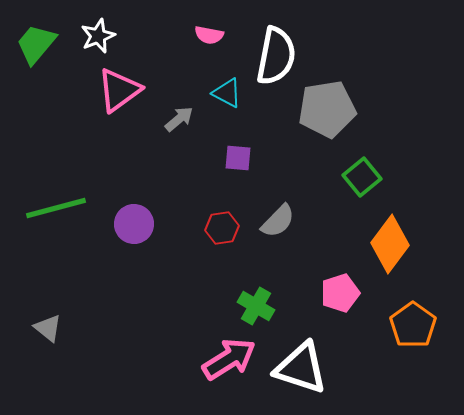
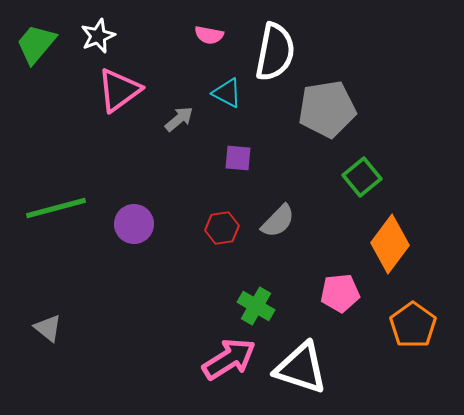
white semicircle: moved 1 px left, 4 px up
pink pentagon: rotated 12 degrees clockwise
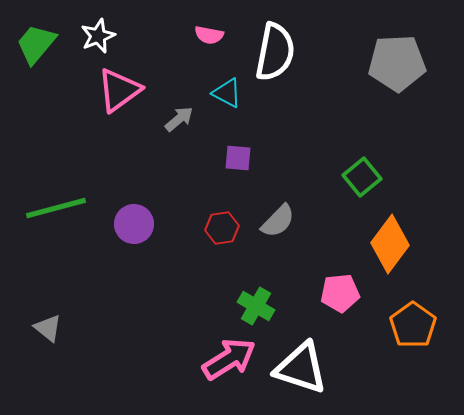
gray pentagon: moved 70 px right, 46 px up; rotated 6 degrees clockwise
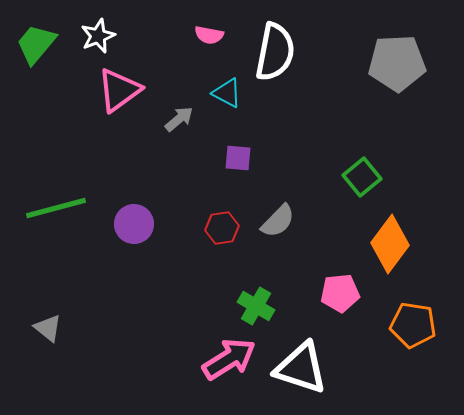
orange pentagon: rotated 27 degrees counterclockwise
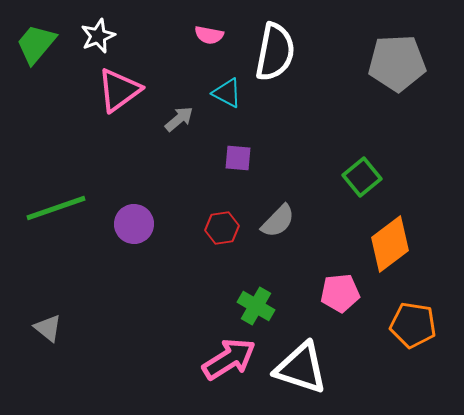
green line: rotated 4 degrees counterclockwise
orange diamond: rotated 16 degrees clockwise
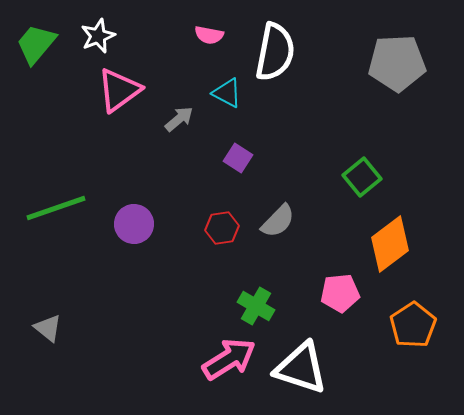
purple square: rotated 28 degrees clockwise
orange pentagon: rotated 30 degrees clockwise
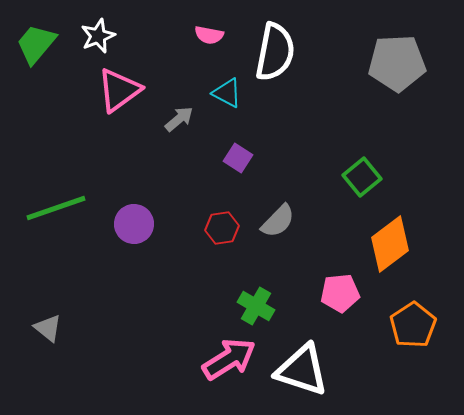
white triangle: moved 1 px right, 2 px down
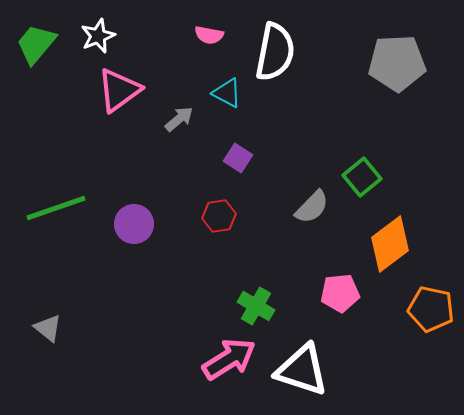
gray semicircle: moved 34 px right, 14 px up
red hexagon: moved 3 px left, 12 px up
orange pentagon: moved 18 px right, 16 px up; rotated 27 degrees counterclockwise
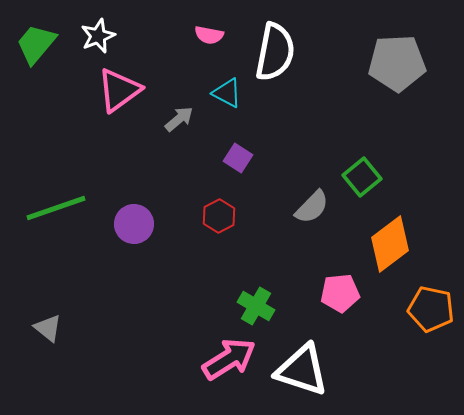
red hexagon: rotated 20 degrees counterclockwise
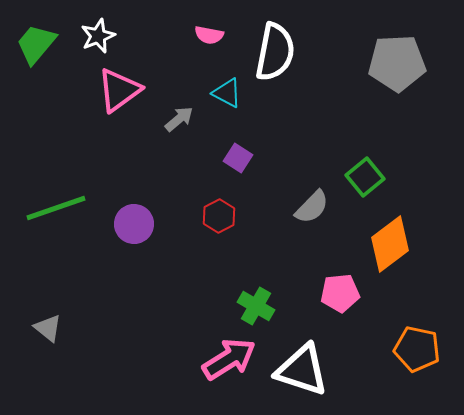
green square: moved 3 px right
orange pentagon: moved 14 px left, 40 px down
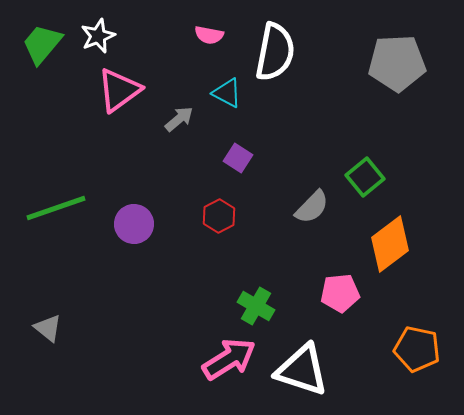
green trapezoid: moved 6 px right
